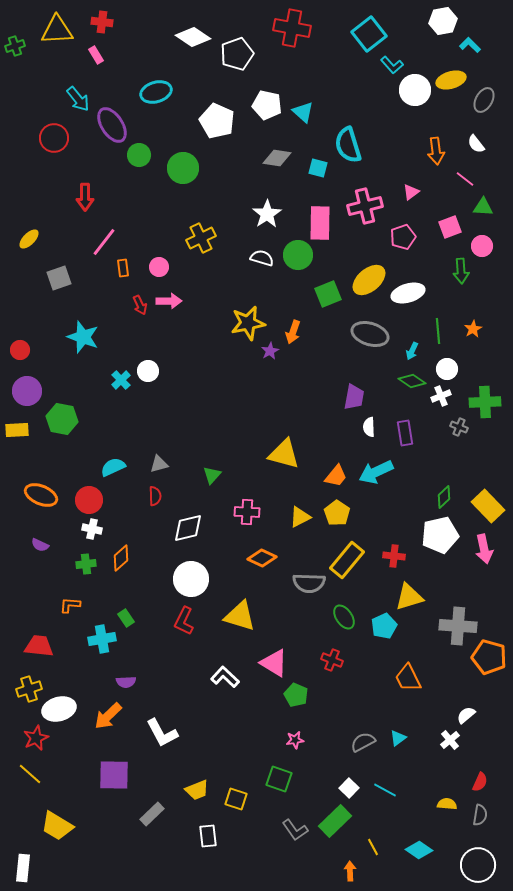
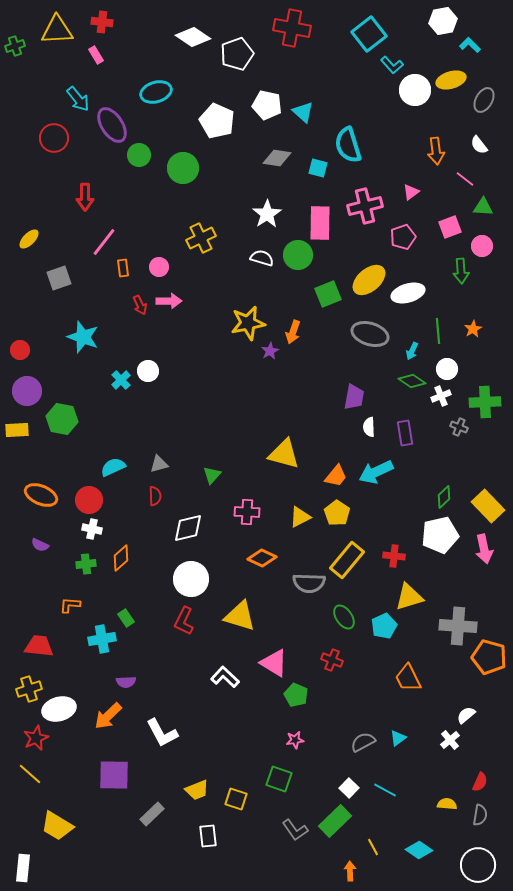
white semicircle at (476, 144): moved 3 px right, 1 px down
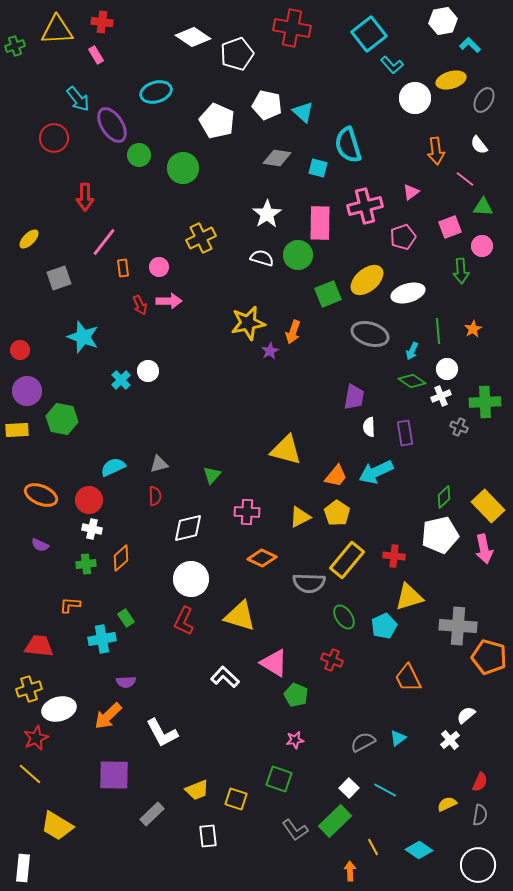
white circle at (415, 90): moved 8 px down
yellow ellipse at (369, 280): moved 2 px left
yellow triangle at (284, 454): moved 2 px right, 4 px up
yellow semicircle at (447, 804): rotated 30 degrees counterclockwise
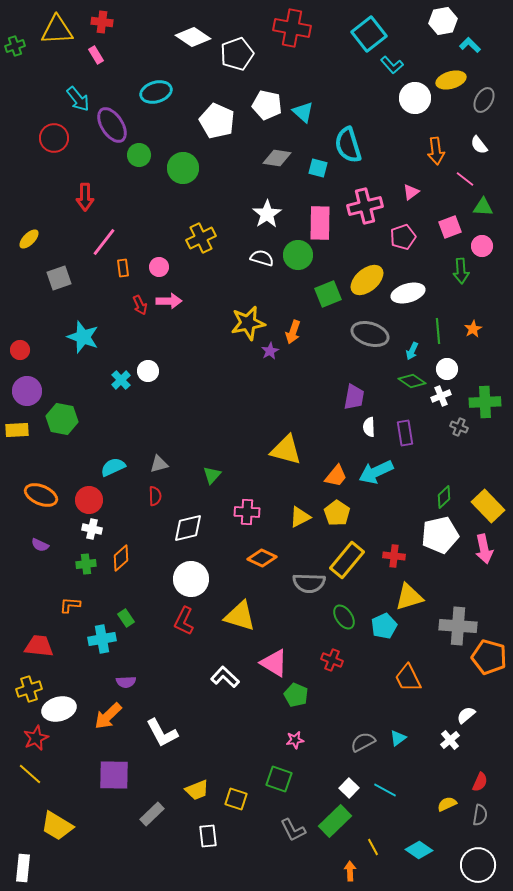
gray L-shape at (295, 830): moved 2 px left; rotated 8 degrees clockwise
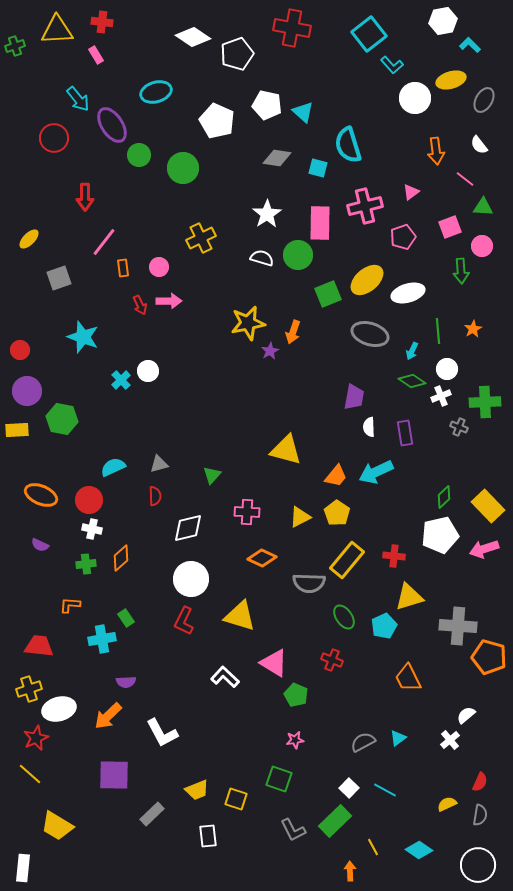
pink arrow at (484, 549): rotated 84 degrees clockwise
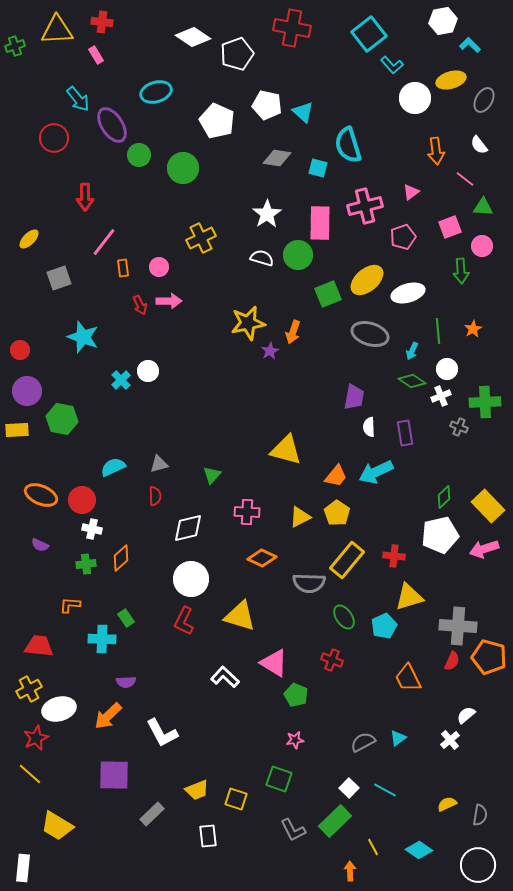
red circle at (89, 500): moved 7 px left
cyan cross at (102, 639): rotated 12 degrees clockwise
yellow cross at (29, 689): rotated 10 degrees counterclockwise
red semicircle at (480, 782): moved 28 px left, 121 px up
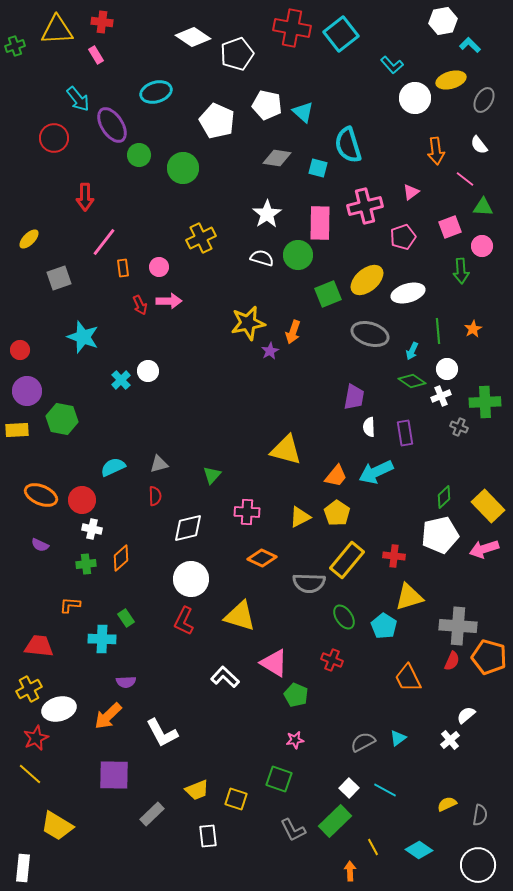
cyan square at (369, 34): moved 28 px left
cyan pentagon at (384, 626): rotated 15 degrees counterclockwise
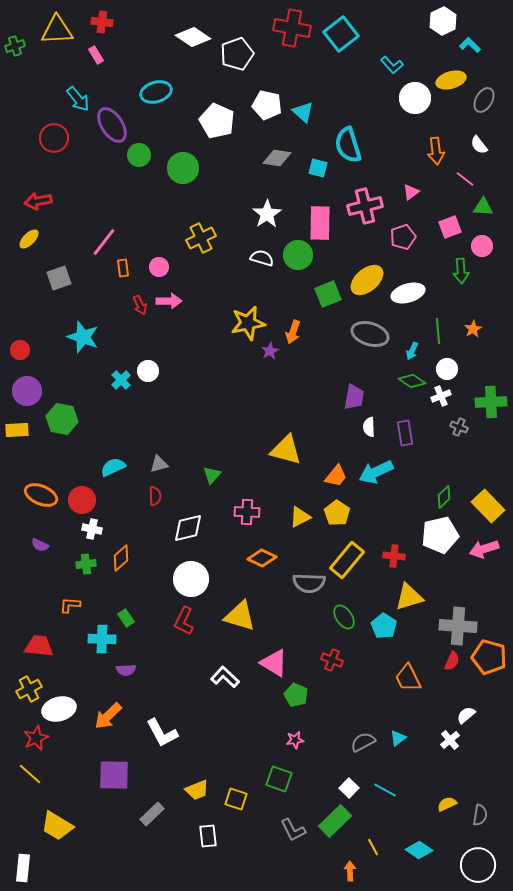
white hexagon at (443, 21): rotated 16 degrees counterclockwise
red arrow at (85, 197): moved 47 px left, 4 px down; rotated 80 degrees clockwise
green cross at (485, 402): moved 6 px right
purple semicircle at (126, 682): moved 12 px up
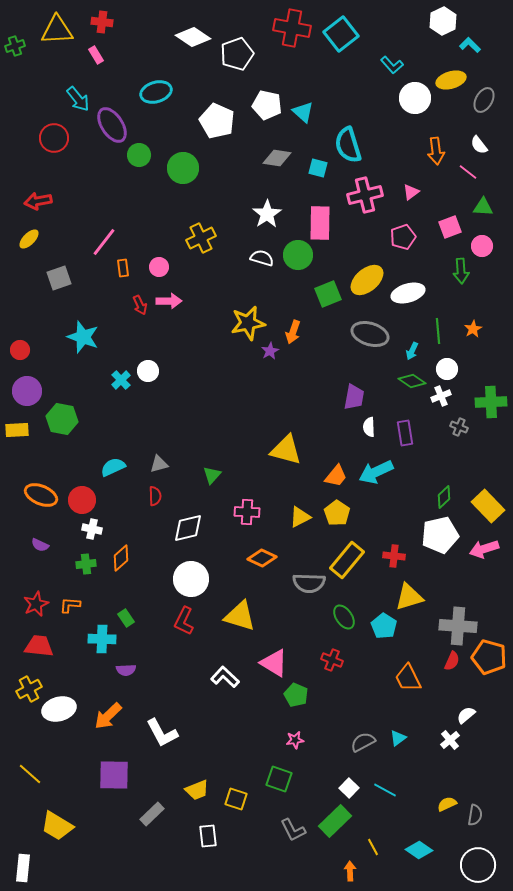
pink line at (465, 179): moved 3 px right, 7 px up
pink cross at (365, 206): moved 11 px up
red star at (36, 738): moved 134 px up
gray semicircle at (480, 815): moved 5 px left
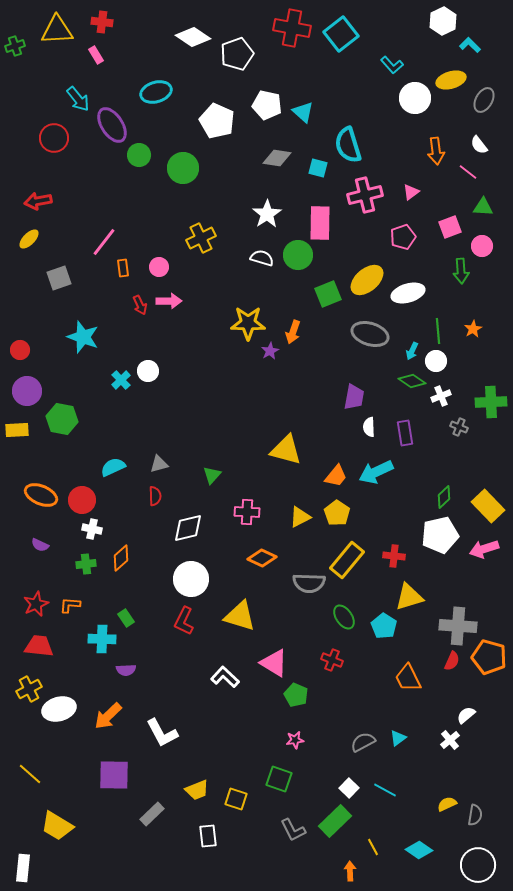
yellow star at (248, 323): rotated 12 degrees clockwise
white circle at (447, 369): moved 11 px left, 8 px up
